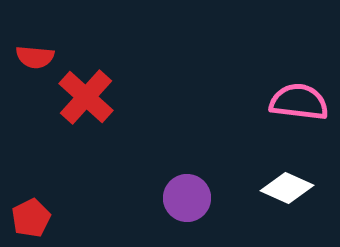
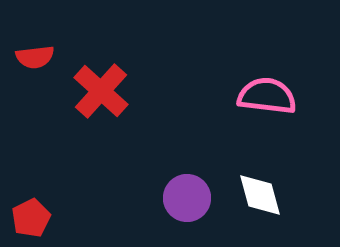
red semicircle: rotated 12 degrees counterclockwise
red cross: moved 15 px right, 6 px up
pink semicircle: moved 32 px left, 6 px up
white diamond: moved 27 px left, 7 px down; rotated 51 degrees clockwise
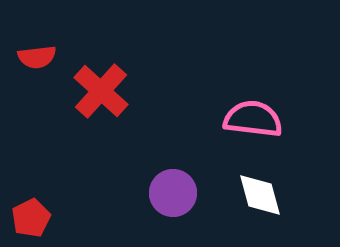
red semicircle: moved 2 px right
pink semicircle: moved 14 px left, 23 px down
purple circle: moved 14 px left, 5 px up
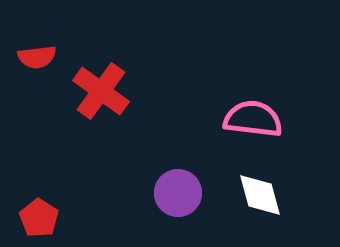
red cross: rotated 6 degrees counterclockwise
purple circle: moved 5 px right
red pentagon: moved 8 px right; rotated 12 degrees counterclockwise
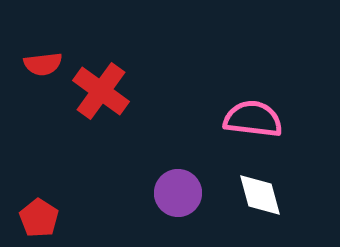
red semicircle: moved 6 px right, 7 px down
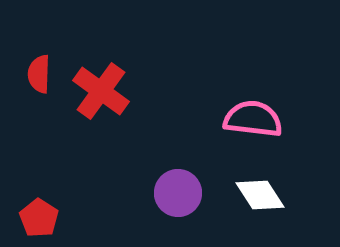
red semicircle: moved 4 px left, 10 px down; rotated 99 degrees clockwise
white diamond: rotated 18 degrees counterclockwise
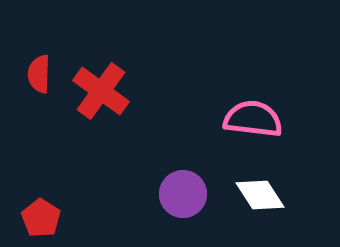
purple circle: moved 5 px right, 1 px down
red pentagon: moved 2 px right
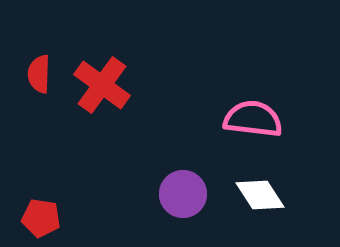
red cross: moved 1 px right, 6 px up
red pentagon: rotated 24 degrees counterclockwise
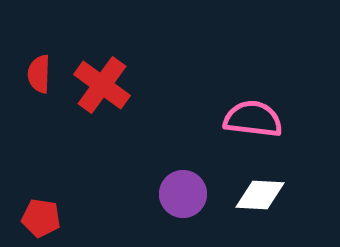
white diamond: rotated 54 degrees counterclockwise
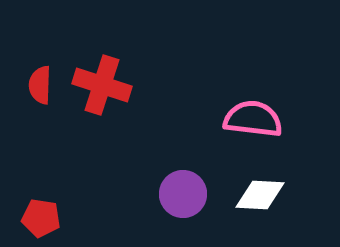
red semicircle: moved 1 px right, 11 px down
red cross: rotated 18 degrees counterclockwise
